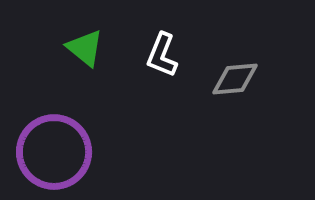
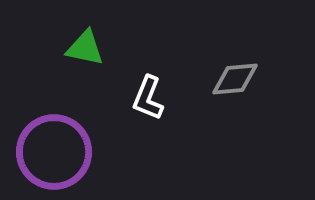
green triangle: rotated 27 degrees counterclockwise
white L-shape: moved 14 px left, 43 px down
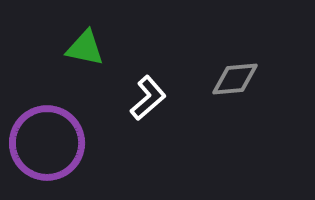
white L-shape: rotated 153 degrees counterclockwise
purple circle: moved 7 px left, 9 px up
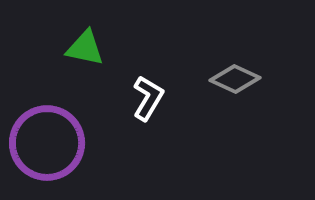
gray diamond: rotated 30 degrees clockwise
white L-shape: rotated 18 degrees counterclockwise
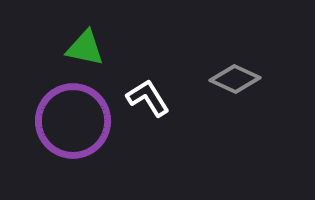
white L-shape: rotated 63 degrees counterclockwise
purple circle: moved 26 px right, 22 px up
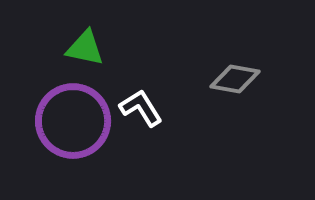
gray diamond: rotated 15 degrees counterclockwise
white L-shape: moved 7 px left, 10 px down
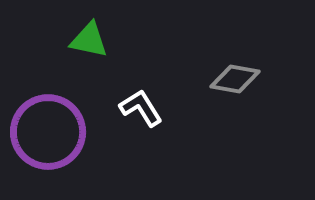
green triangle: moved 4 px right, 8 px up
purple circle: moved 25 px left, 11 px down
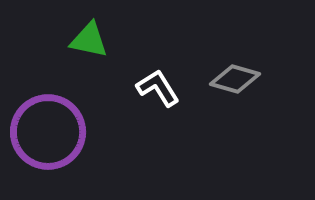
gray diamond: rotated 6 degrees clockwise
white L-shape: moved 17 px right, 20 px up
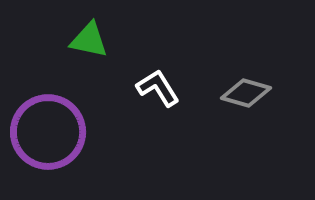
gray diamond: moved 11 px right, 14 px down
